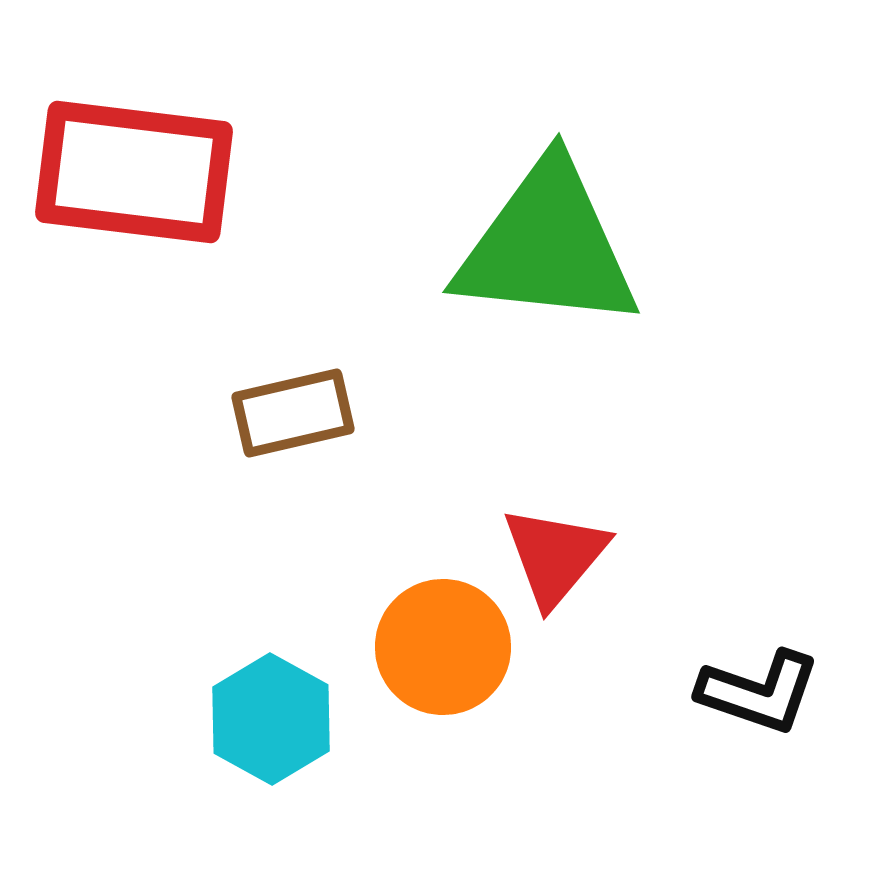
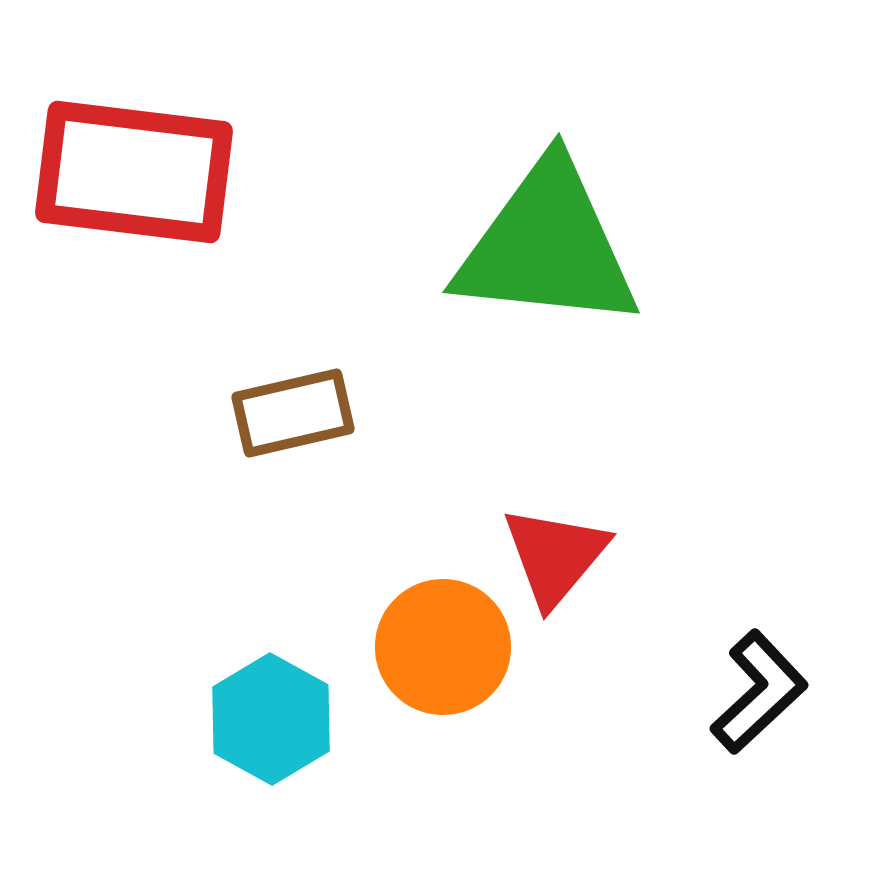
black L-shape: rotated 62 degrees counterclockwise
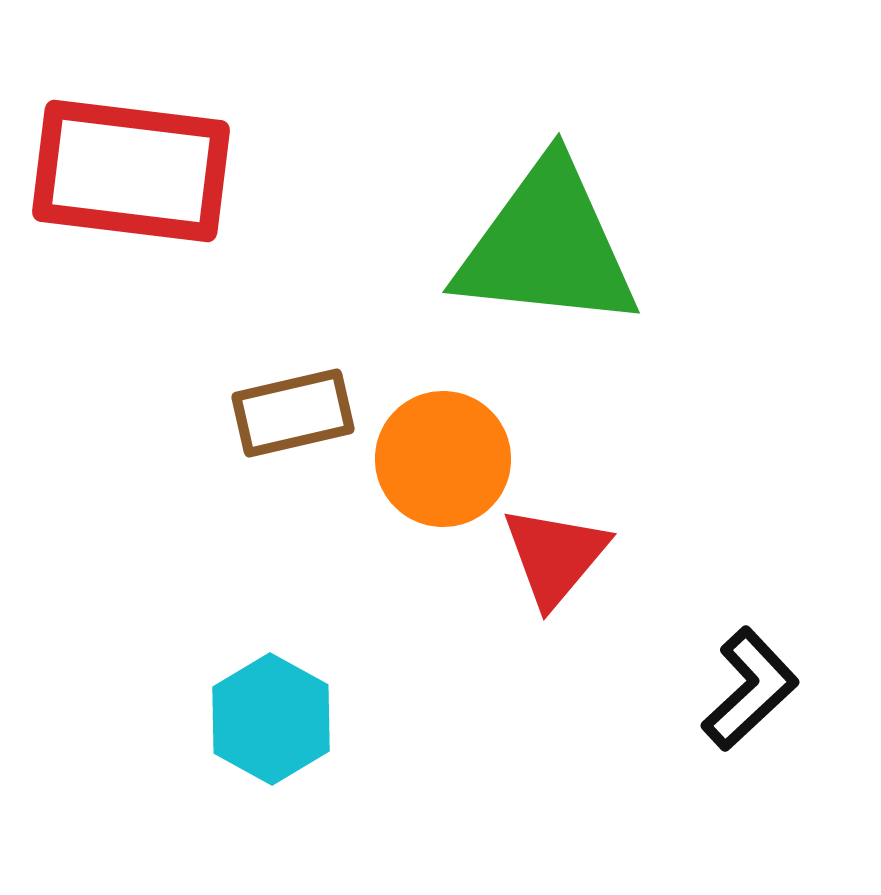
red rectangle: moved 3 px left, 1 px up
orange circle: moved 188 px up
black L-shape: moved 9 px left, 3 px up
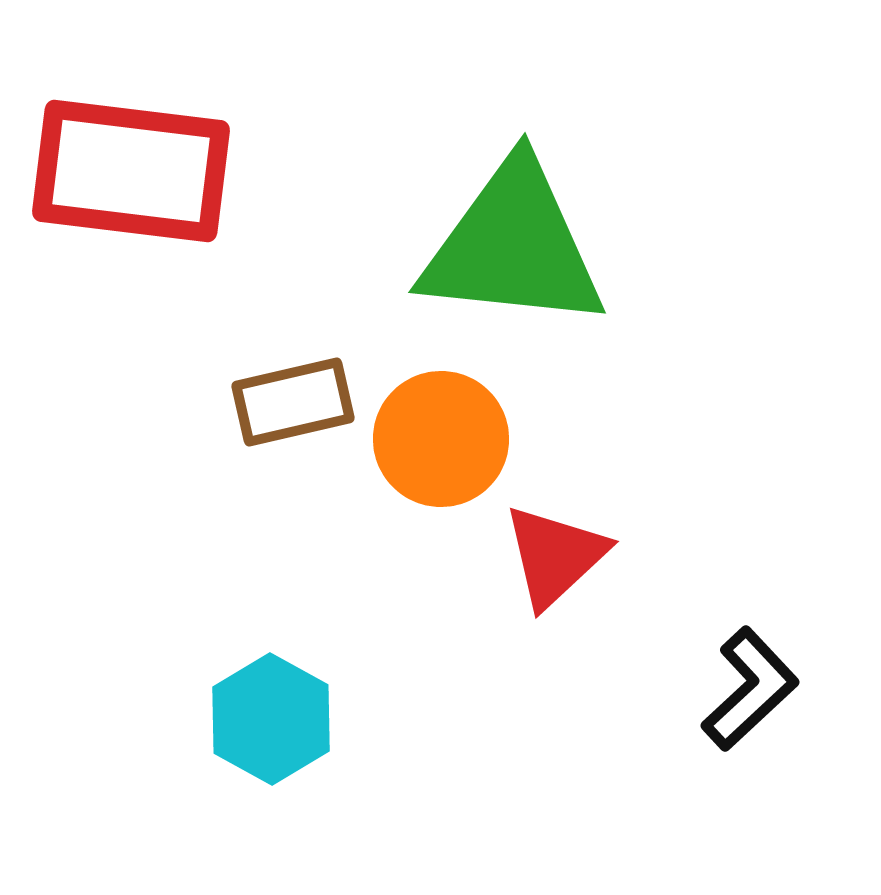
green triangle: moved 34 px left
brown rectangle: moved 11 px up
orange circle: moved 2 px left, 20 px up
red triangle: rotated 7 degrees clockwise
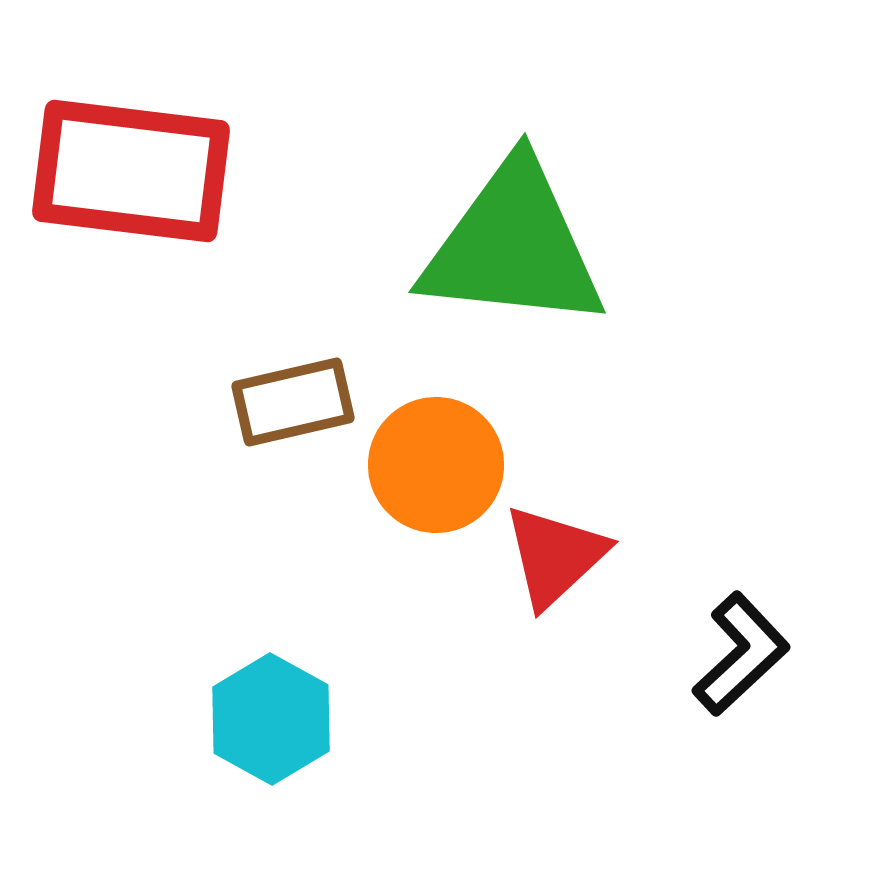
orange circle: moved 5 px left, 26 px down
black L-shape: moved 9 px left, 35 px up
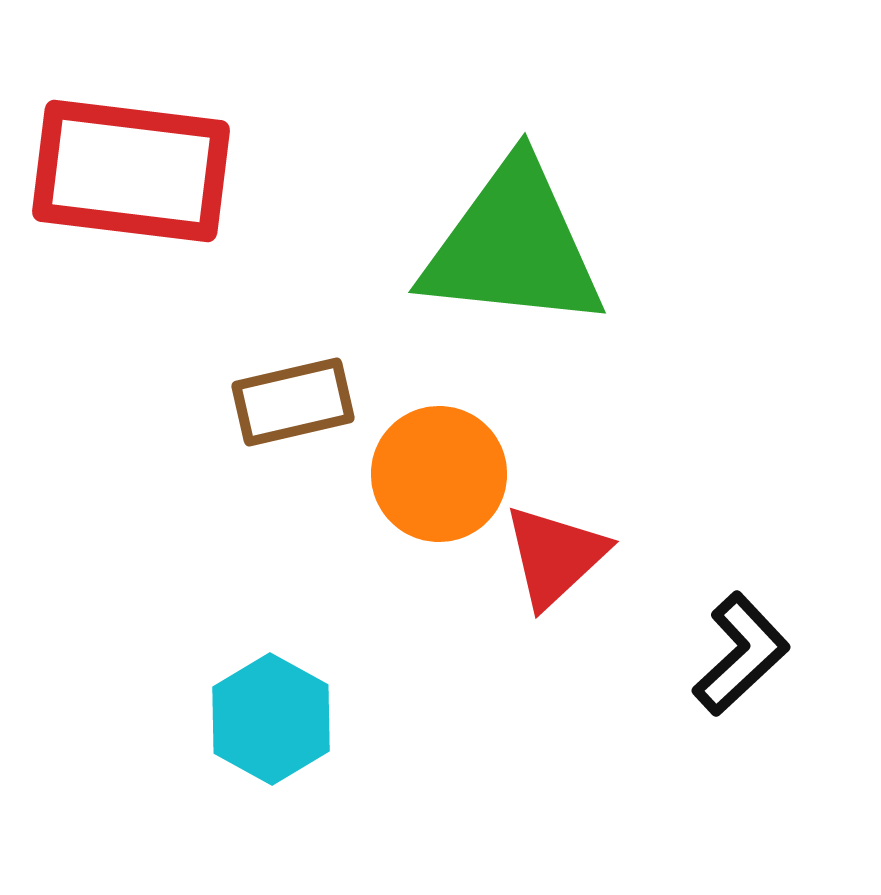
orange circle: moved 3 px right, 9 px down
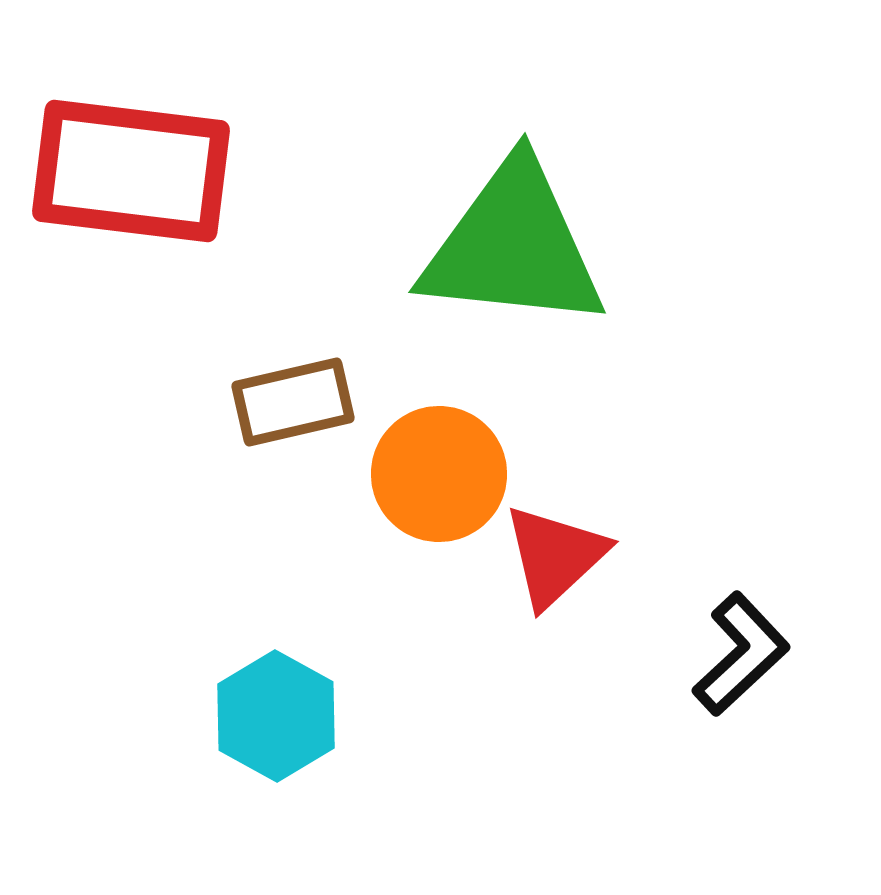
cyan hexagon: moved 5 px right, 3 px up
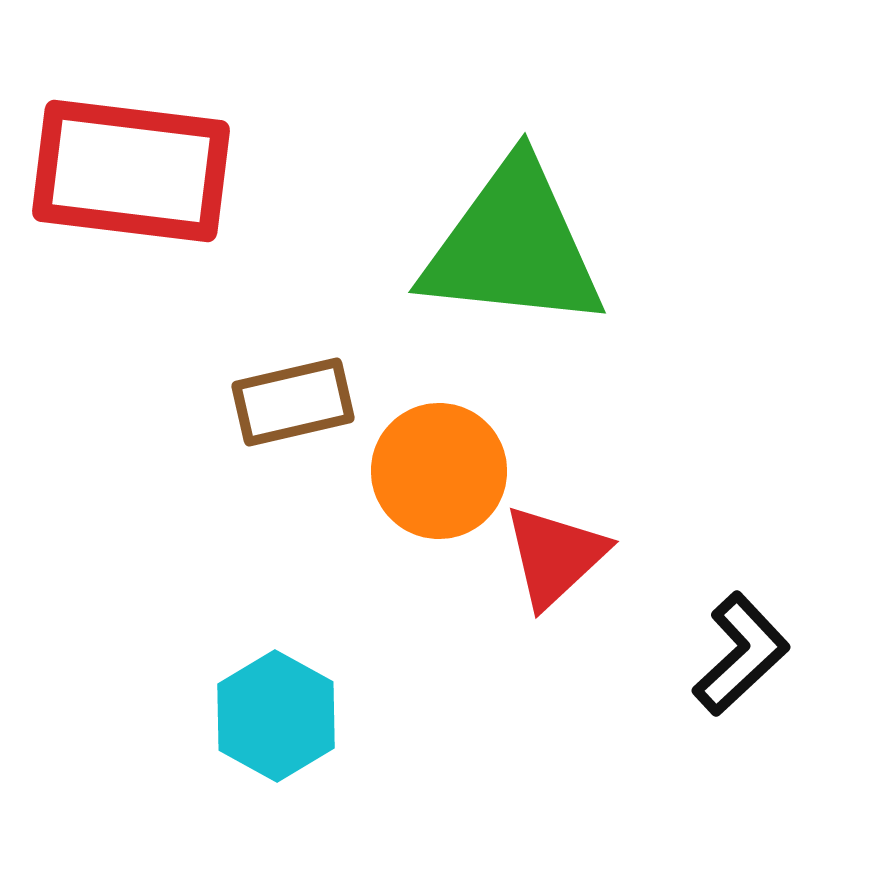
orange circle: moved 3 px up
